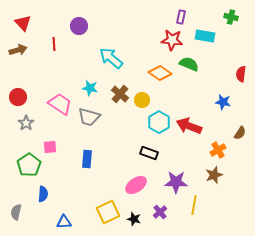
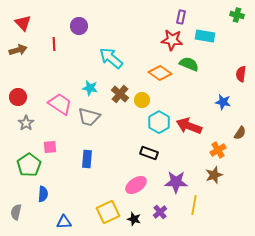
green cross: moved 6 px right, 2 px up
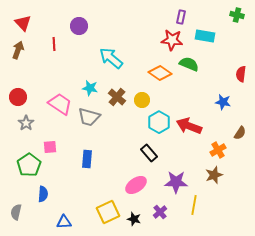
brown arrow: rotated 54 degrees counterclockwise
brown cross: moved 3 px left, 3 px down
black rectangle: rotated 30 degrees clockwise
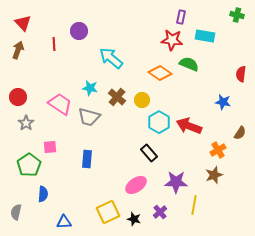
purple circle: moved 5 px down
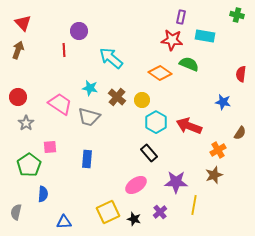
red line: moved 10 px right, 6 px down
cyan hexagon: moved 3 px left
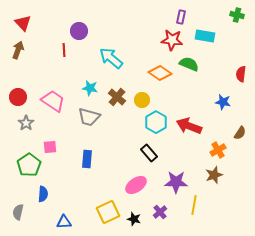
pink trapezoid: moved 7 px left, 3 px up
gray semicircle: moved 2 px right
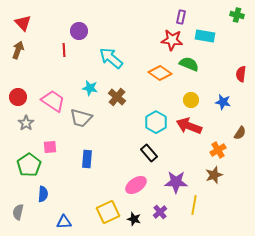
yellow circle: moved 49 px right
gray trapezoid: moved 8 px left, 1 px down
